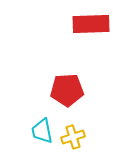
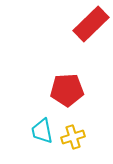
red rectangle: rotated 42 degrees counterclockwise
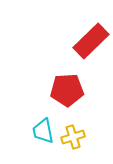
red rectangle: moved 17 px down
cyan trapezoid: moved 1 px right
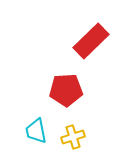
red pentagon: moved 1 px left
cyan trapezoid: moved 7 px left
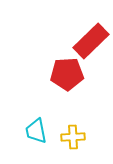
red pentagon: moved 1 px right, 16 px up
yellow cross: rotated 15 degrees clockwise
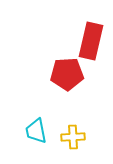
red rectangle: rotated 33 degrees counterclockwise
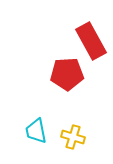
red rectangle: rotated 42 degrees counterclockwise
yellow cross: rotated 20 degrees clockwise
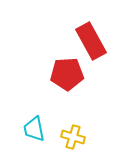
cyan trapezoid: moved 2 px left, 2 px up
